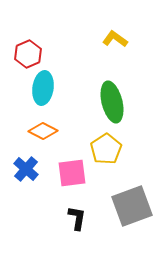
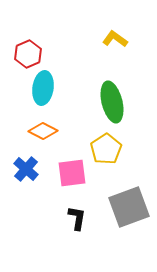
gray square: moved 3 px left, 1 px down
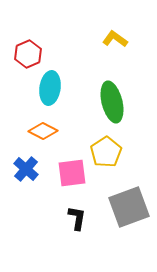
cyan ellipse: moved 7 px right
yellow pentagon: moved 3 px down
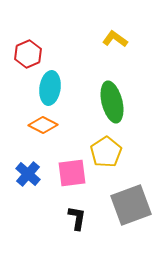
orange diamond: moved 6 px up
blue cross: moved 2 px right, 5 px down
gray square: moved 2 px right, 2 px up
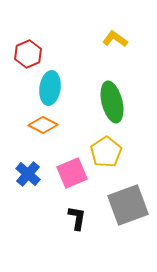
pink square: rotated 16 degrees counterclockwise
gray square: moved 3 px left
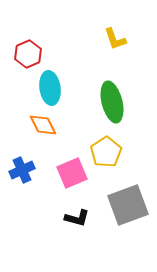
yellow L-shape: rotated 145 degrees counterclockwise
cyan ellipse: rotated 16 degrees counterclockwise
orange diamond: rotated 36 degrees clockwise
blue cross: moved 6 px left, 4 px up; rotated 25 degrees clockwise
black L-shape: rotated 95 degrees clockwise
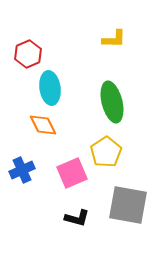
yellow L-shape: moved 1 px left; rotated 70 degrees counterclockwise
gray square: rotated 30 degrees clockwise
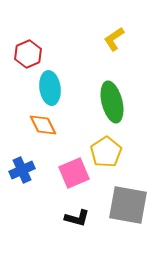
yellow L-shape: rotated 145 degrees clockwise
pink square: moved 2 px right
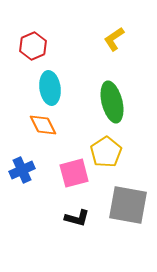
red hexagon: moved 5 px right, 8 px up
pink square: rotated 8 degrees clockwise
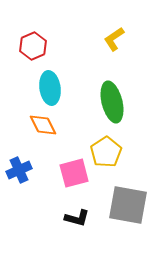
blue cross: moved 3 px left
